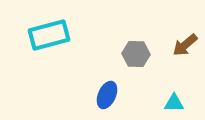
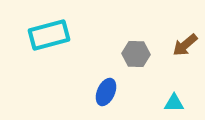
blue ellipse: moved 1 px left, 3 px up
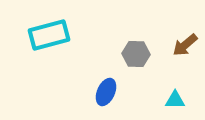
cyan triangle: moved 1 px right, 3 px up
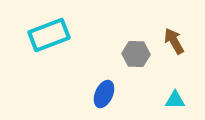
cyan rectangle: rotated 6 degrees counterclockwise
brown arrow: moved 11 px left, 4 px up; rotated 100 degrees clockwise
blue ellipse: moved 2 px left, 2 px down
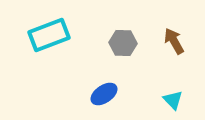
gray hexagon: moved 13 px left, 11 px up
blue ellipse: rotated 32 degrees clockwise
cyan triangle: moved 2 px left; rotated 45 degrees clockwise
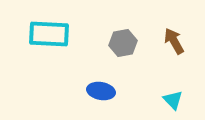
cyan rectangle: moved 1 px up; rotated 24 degrees clockwise
gray hexagon: rotated 12 degrees counterclockwise
blue ellipse: moved 3 px left, 3 px up; rotated 44 degrees clockwise
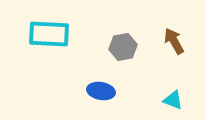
gray hexagon: moved 4 px down
cyan triangle: rotated 25 degrees counterclockwise
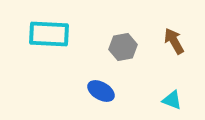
blue ellipse: rotated 20 degrees clockwise
cyan triangle: moved 1 px left
